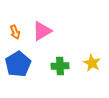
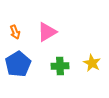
pink triangle: moved 5 px right, 1 px down
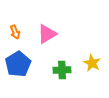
pink triangle: moved 2 px down
green cross: moved 2 px right, 4 px down
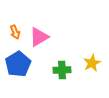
pink triangle: moved 8 px left, 3 px down
yellow star: rotated 18 degrees clockwise
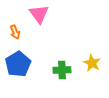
pink triangle: moved 23 px up; rotated 35 degrees counterclockwise
yellow star: rotated 18 degrees counterclockwise
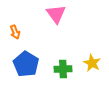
pink triangle: moved 17 px right
blue pentagon: moved 8 px right; rotated 10 degrees counterclockwise
green cross: moved 1 px right, 1 px up
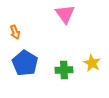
pink triangle: moved 9 px right
blue pentagon: moved 1 px left, 1 px up
green cross: moved 1 px right, 1 px down
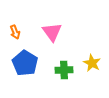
pink triangle: moved 13 px left, 18 px down
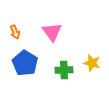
yellow star: rotated 12 degrees counterclockwise
